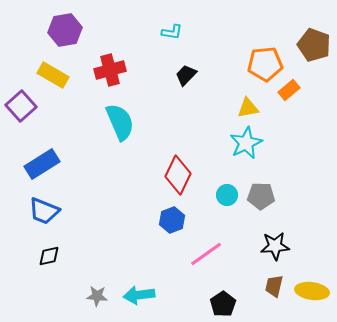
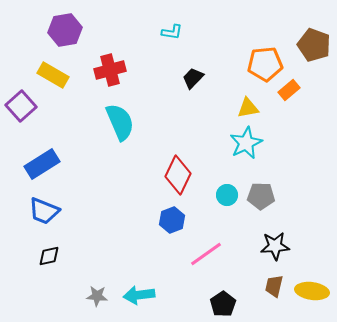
black trapezoid: moved 7 px right, 3 px down
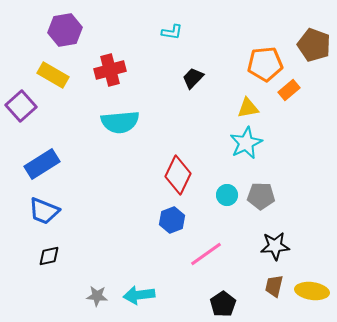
cyan semicircle: rotated 108 degrees clockwise
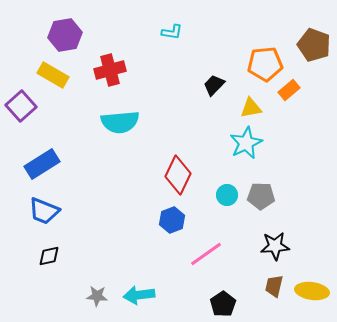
purple hexagon: moved 5 px down
black trapezoid: moved 21 px right, 7 px down
yellow triangle: moved 3 px right
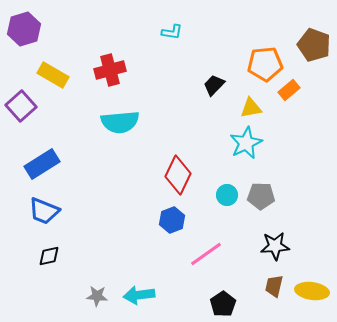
purple hexagon: moved 41 px left, 6 px up; rotated 8 degrees counterclockwise
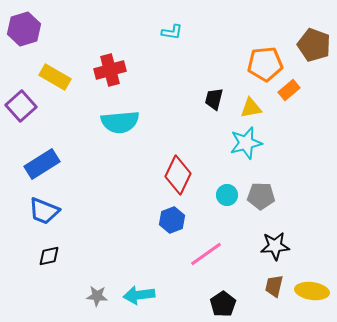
yellow rectangle: moved 2 px right, 2 px down
black trapezoid: moved 14 px down; rotated 30 degrees counterclockwise
cyan star: rotated 12 degrees clockwise
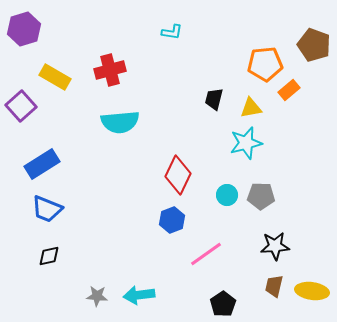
blue trapezoid: moved 3 px right, 2 px up
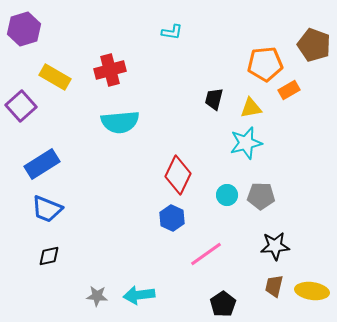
orange rectangle: rotated 10 degrees clockwise
blue hexagon: moved 2 px up; rotated 15 degrees counterclockwise
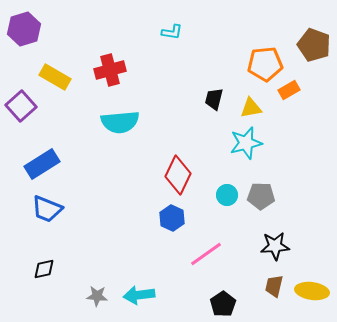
black diamond: moved 5 px left, 13 px down
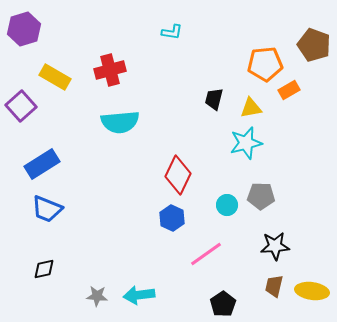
cyan circle: moved 10 px down
